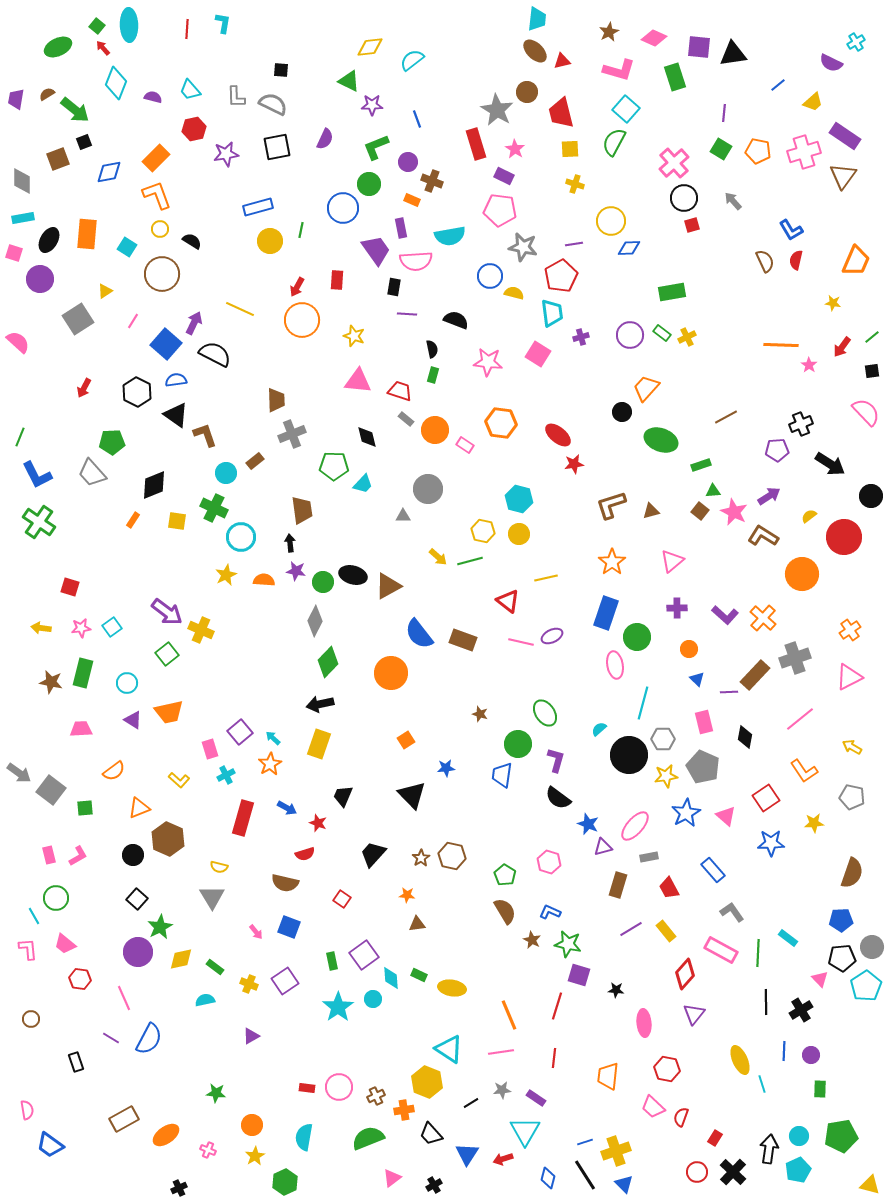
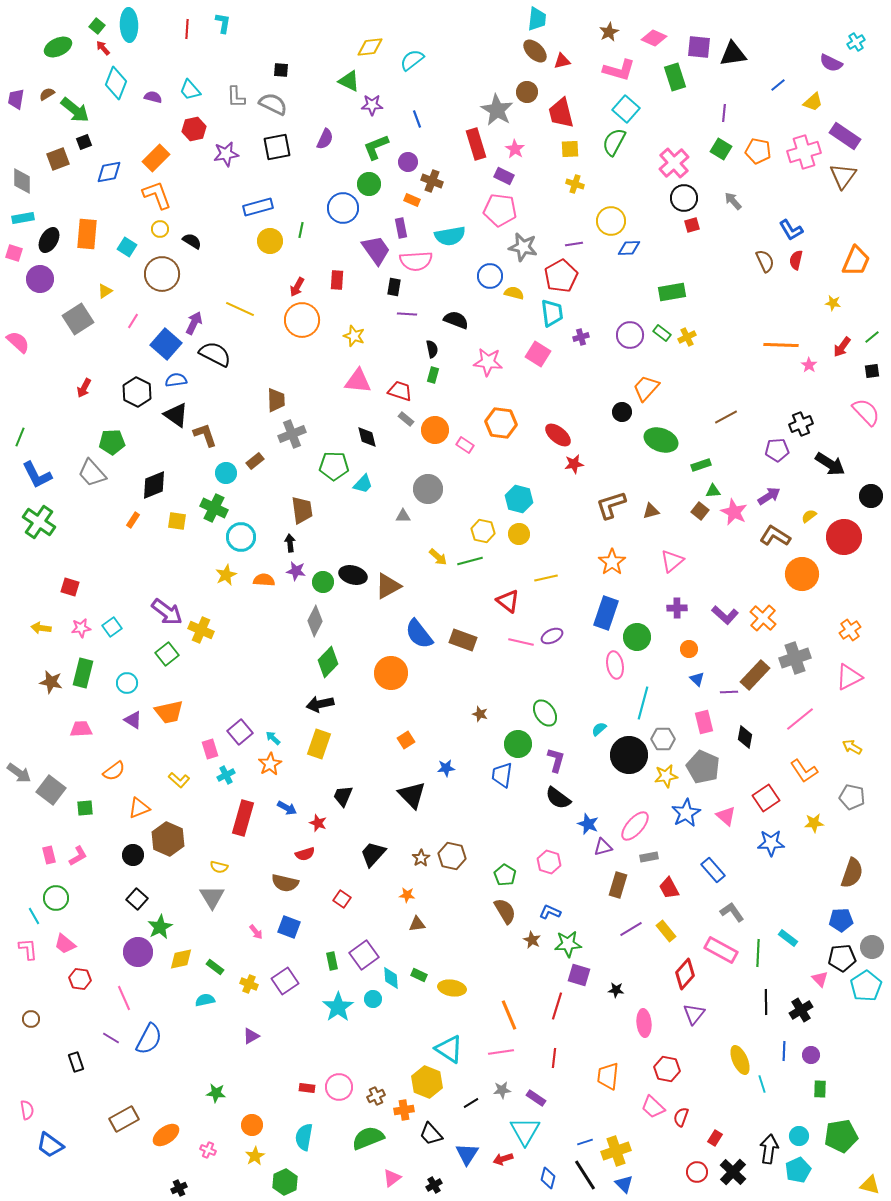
brown L-shape at (763, 536): moved 12 px right
green star at (568, 944): rotated 16 degrees counterclockwise
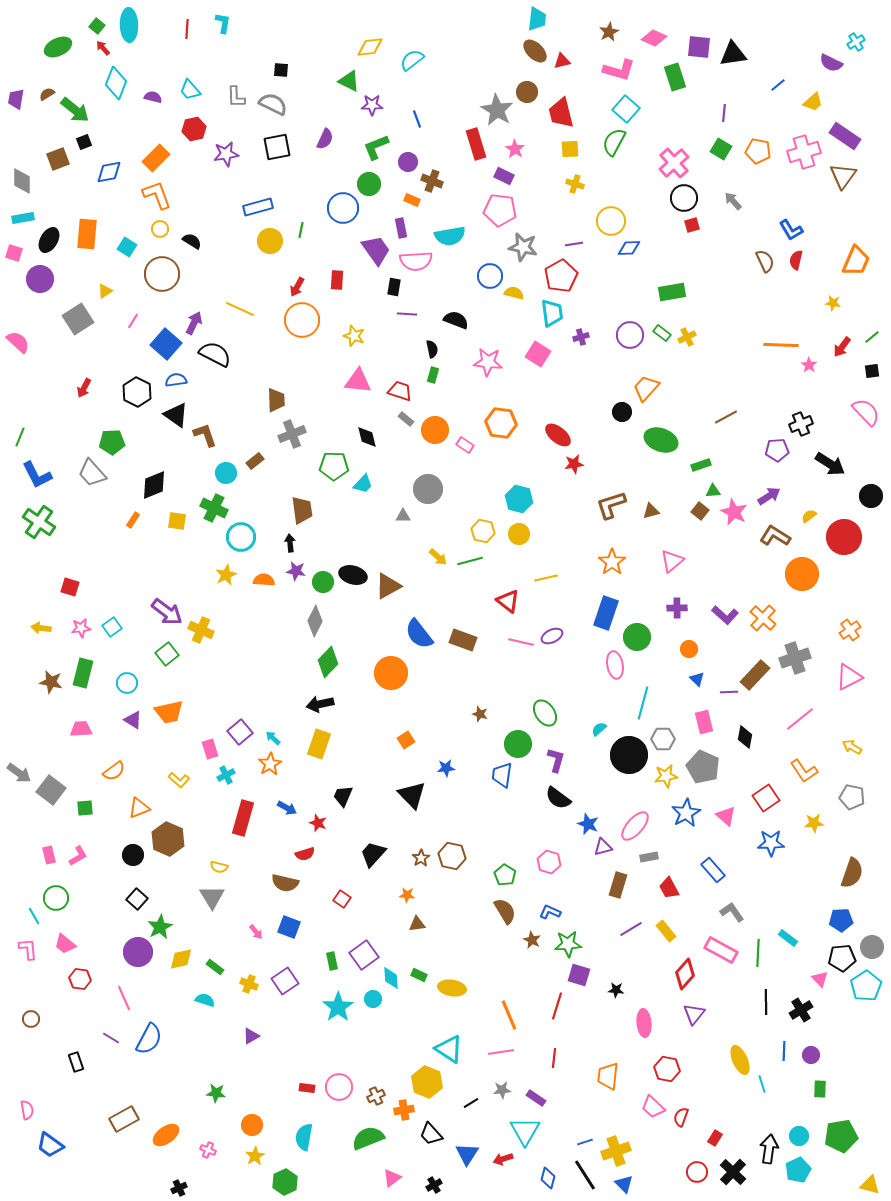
cyan semicircle at (205, 1000): rotated 30 degrees clockwise
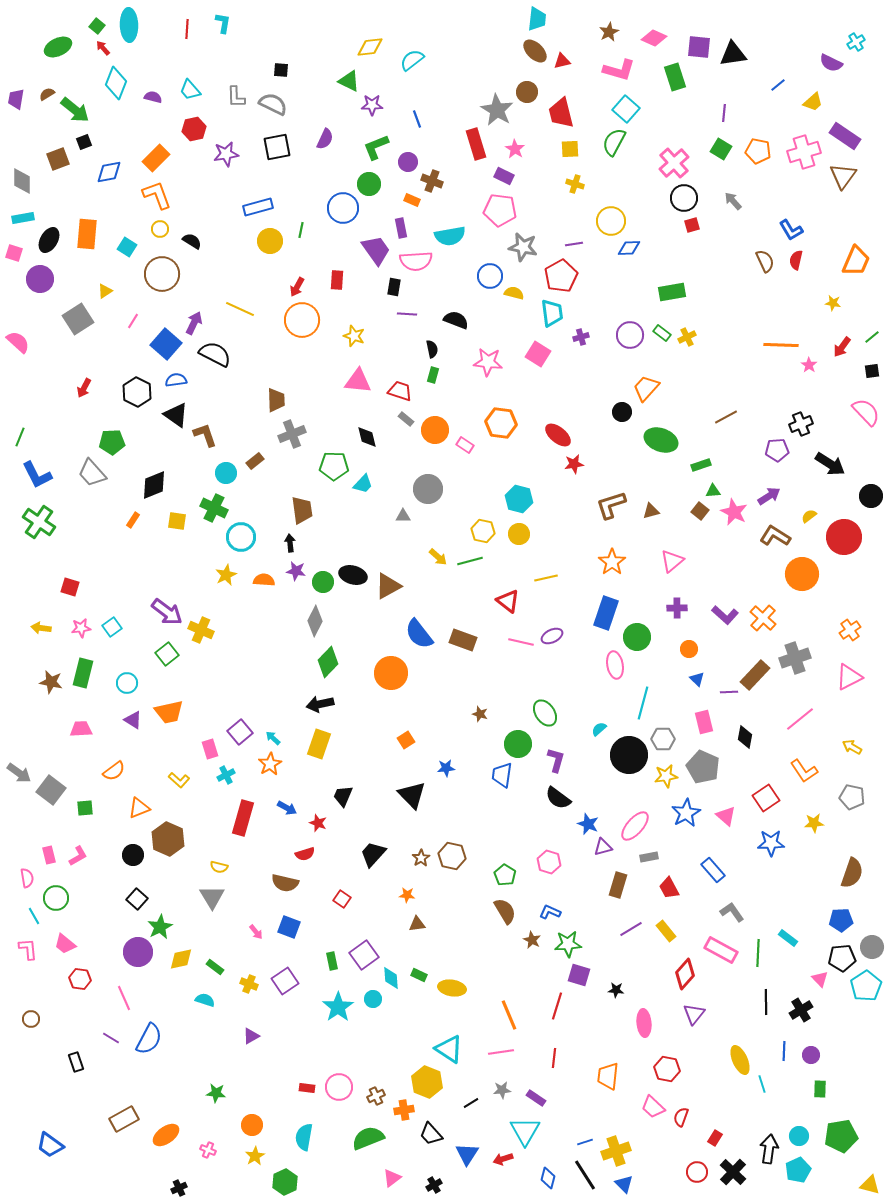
pink semicircle at (27, 1110): moved 232 px up
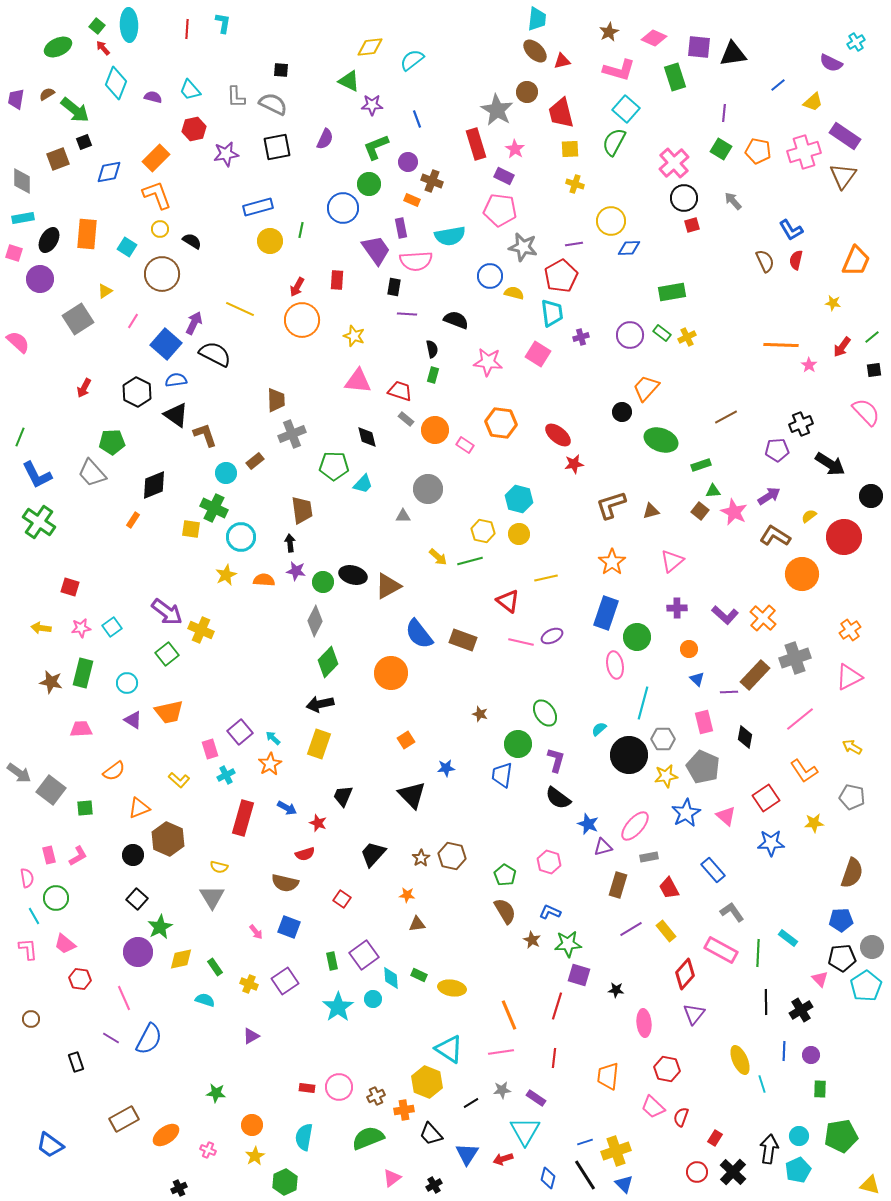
black square at (872, 371): moved 2 px right, 1 px up
yellow square at (177, 521): moved 14 px right, 8 px down
green rectangle at (215, 967): rotated 18 degrees clockwise
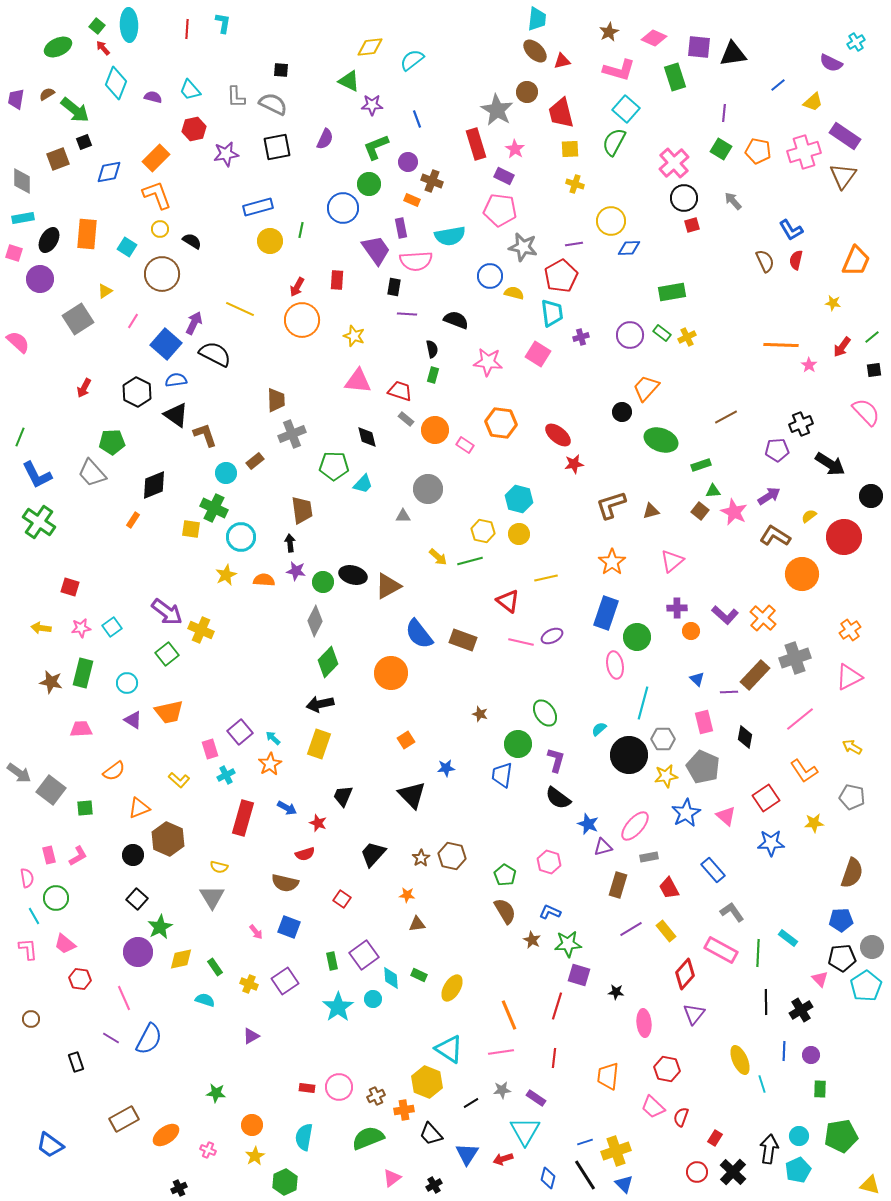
orange circle at (689, 649): moved 2 px right, 18 px up
yellow ellipse at (452, 988): rotated 68 degrees counterclockwise
black star at (616, 990): moved 2 px down
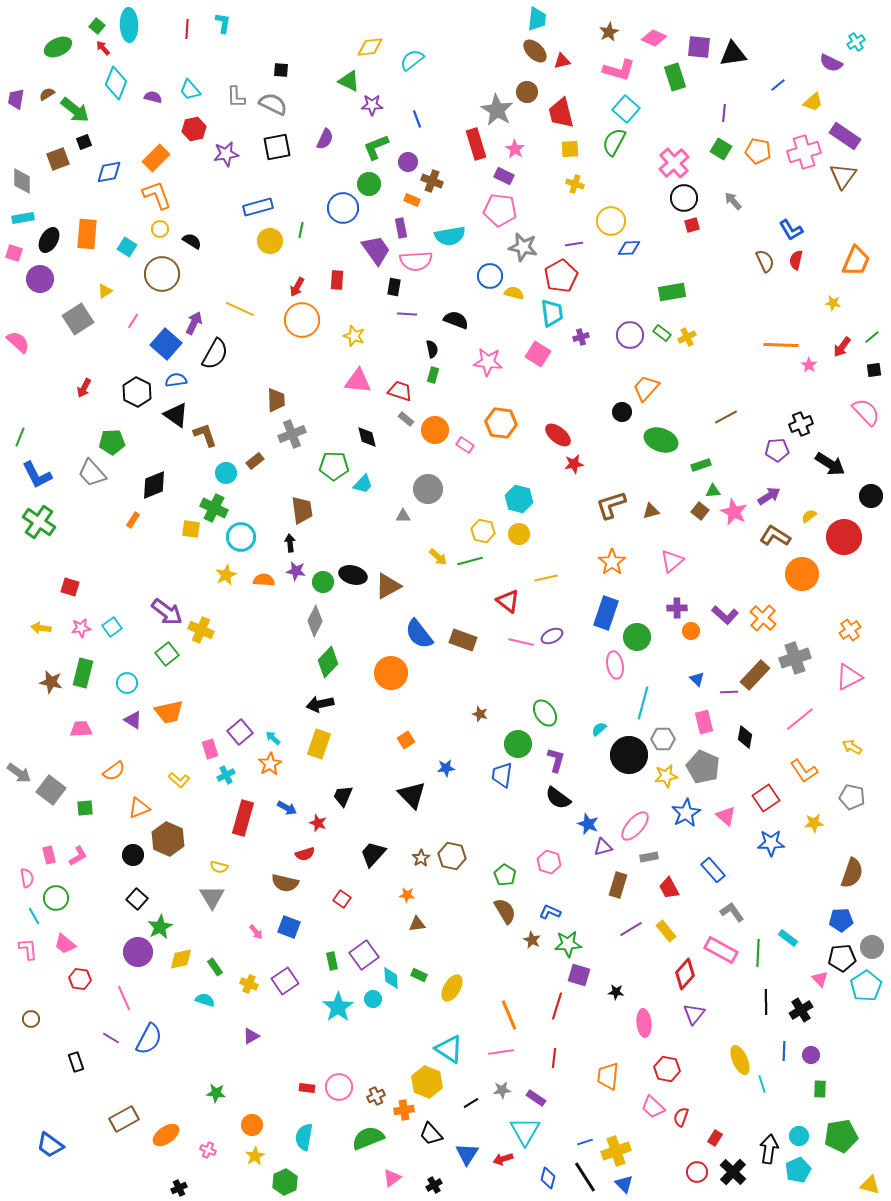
black semicircle at (215, 354): rotated 92 degrees clockwise
black line at (585, 1175): moved 2 px down
